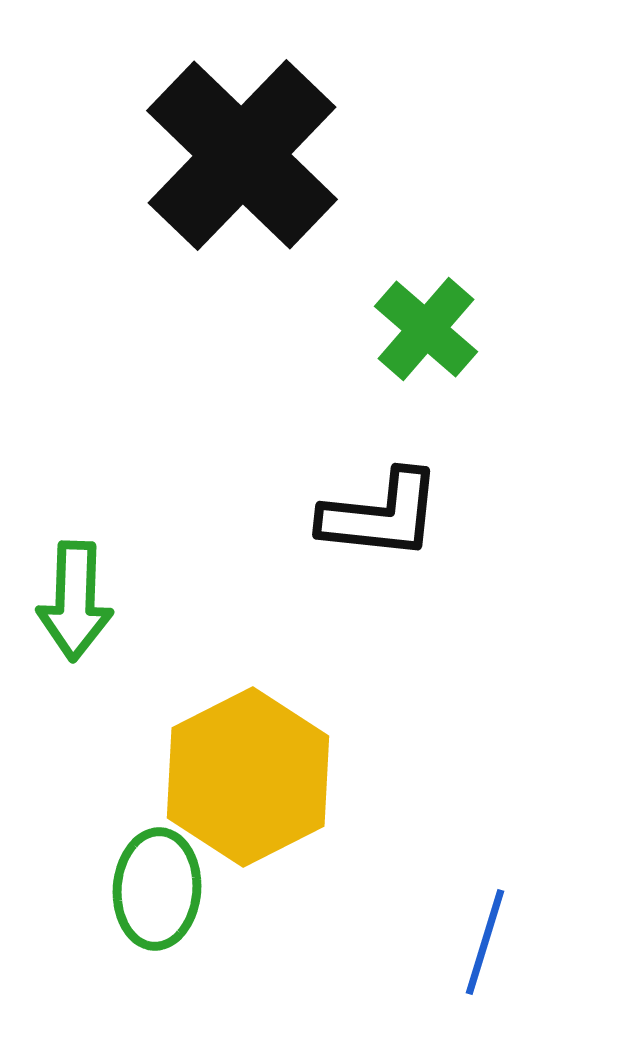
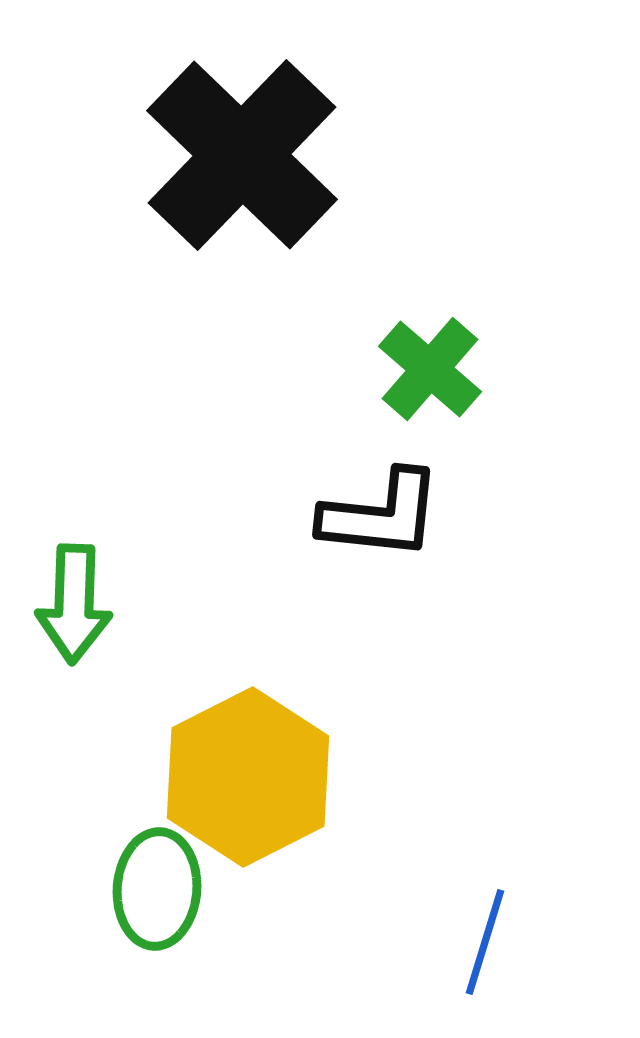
green cross: moved 4 px right, 40 px down
green arrow: moved 1 px left, 3 px down
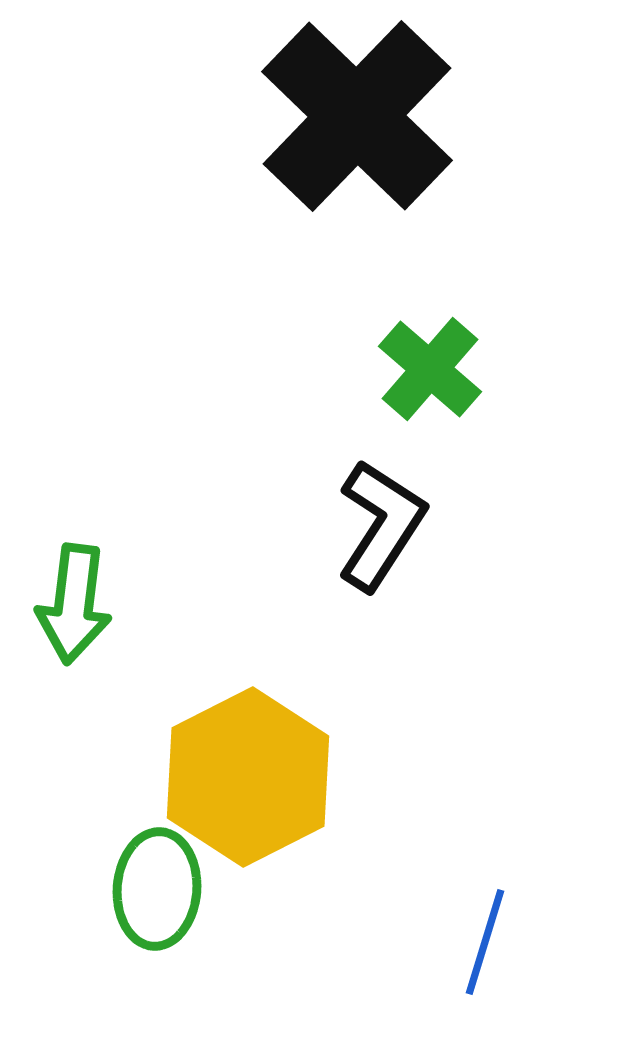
black cross: moved 115 px right, 39 px up
black L-shape: moved 10 px down; rotated 63 degrees counterclockwise
green arrow: rotated 5 degrees clockwise
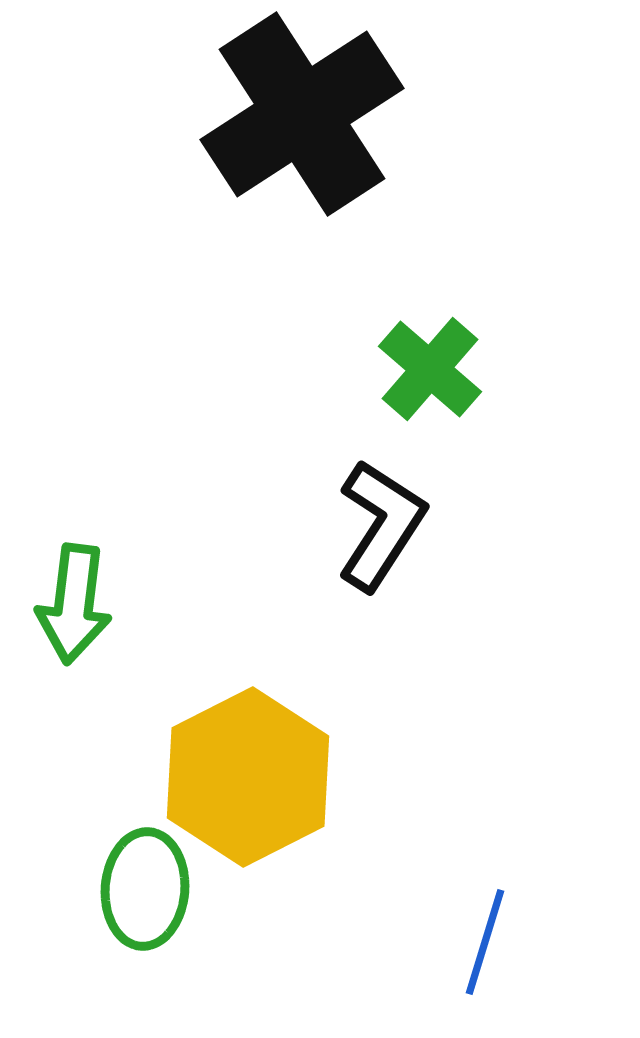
black cross: moved 55 px left, 2 px up; rotated 13 degrees clockwise
green ellipse: moved 12 px left
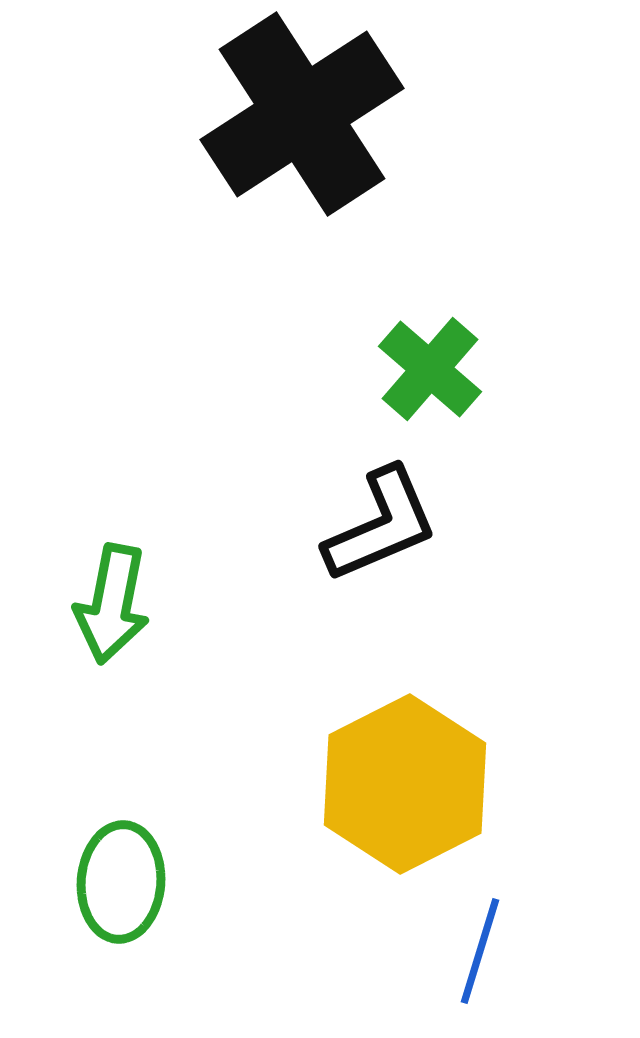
black L-shape: rotated 34 degrees clockwise
green arrow: moved 38 px right; rotated 4 degrees clockwise
yellow hexagon: moved 157 px right, 7 px down
green ellipse: moved 24 px left, 7 px up
blue line: moved 5 px left, 9 px down
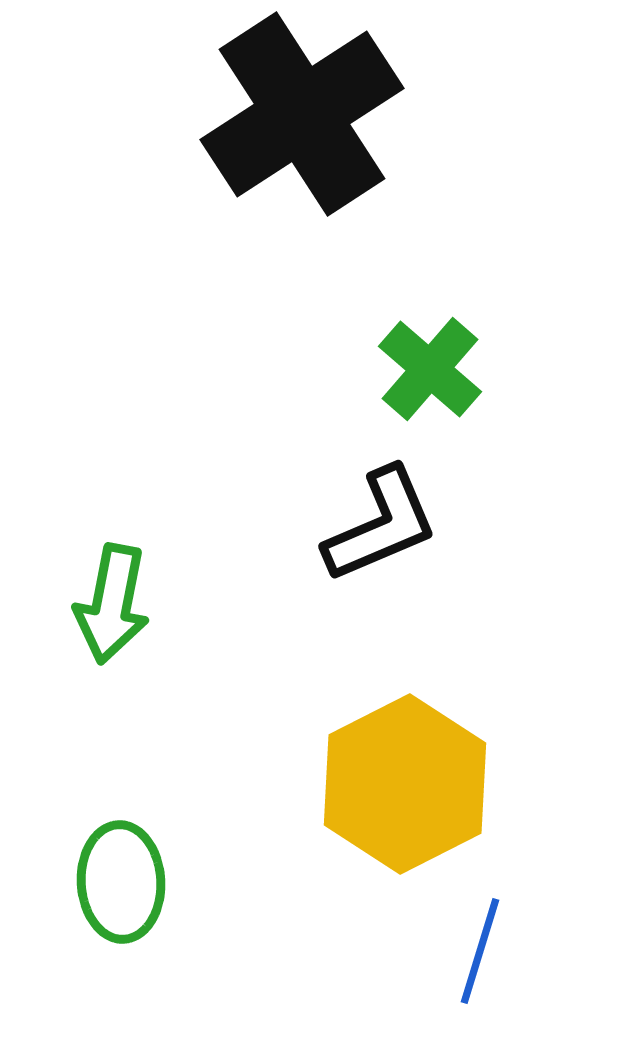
green ellipse: rotated 7 degrees counterclockwise
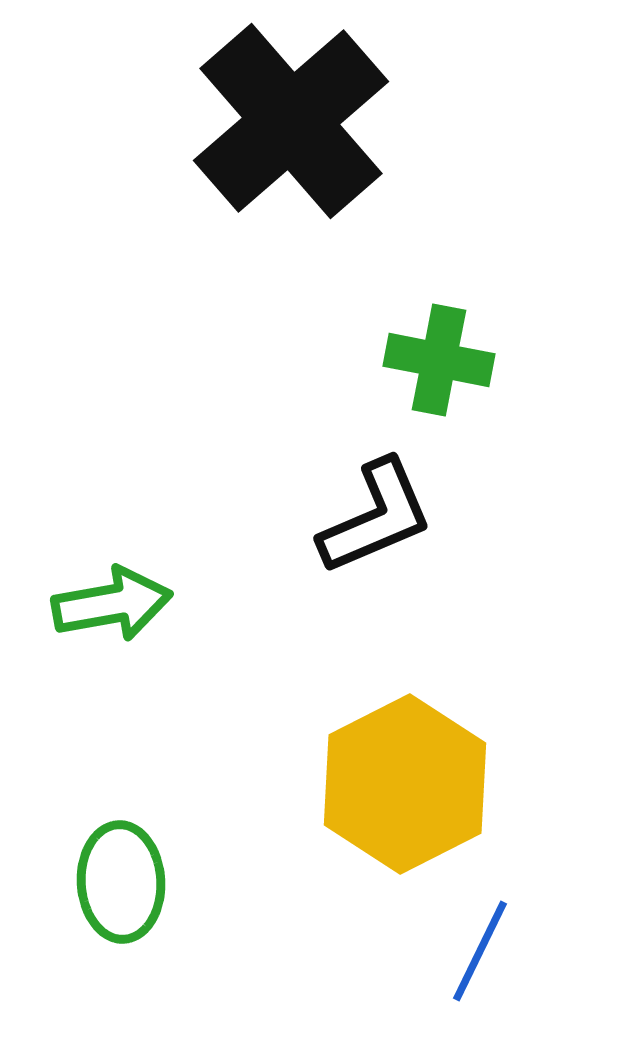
black cross: moved 11 px left, 7 px down; rotated 8 degrees counterclockwise
green cross: moved 9 px right, 9 px up; rotated 30 degrees counterclockwise
black L-shape: moved 5 px left, 8 px up
green arrow: rotated 111 degrees counterclockwise
blue line: rotated 9 degrees clockwise
